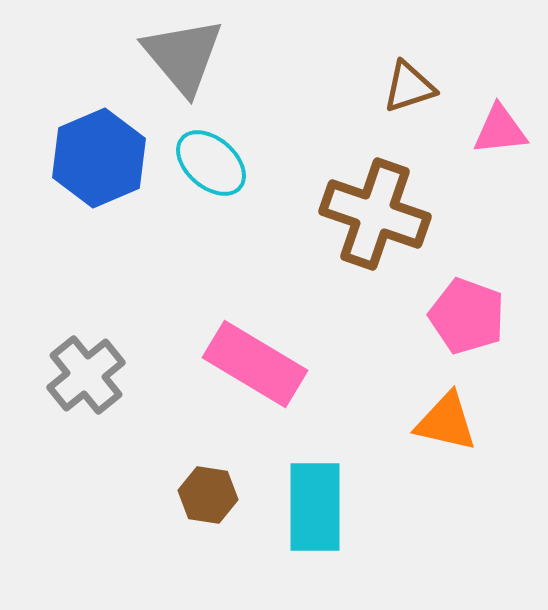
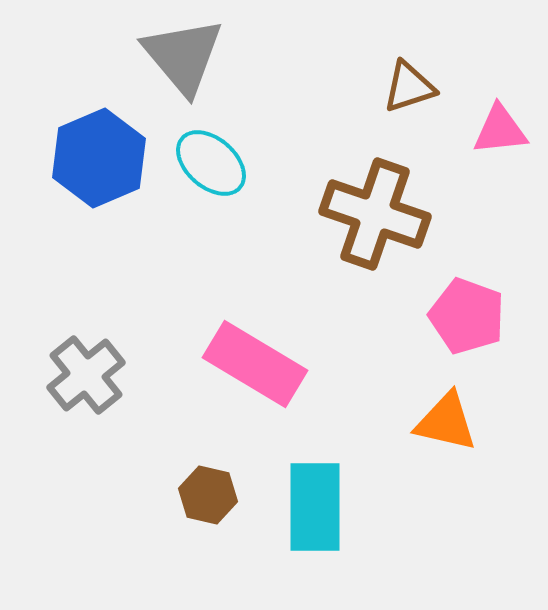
brown hexagon: rotated 4 degrees clockwise
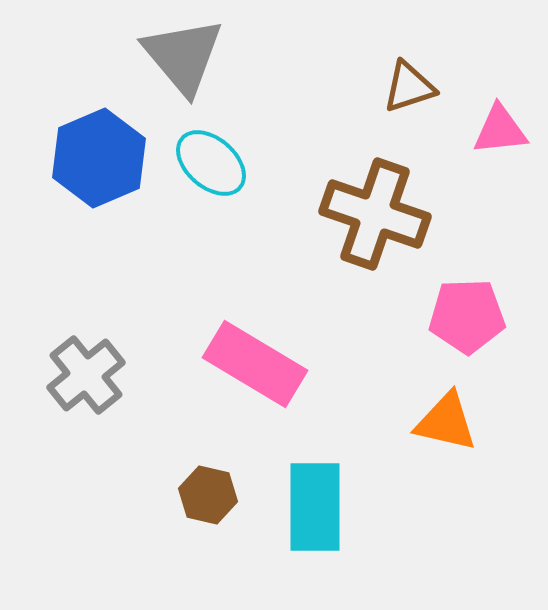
pink pentagon: rotated 22 degrees counterclockwise
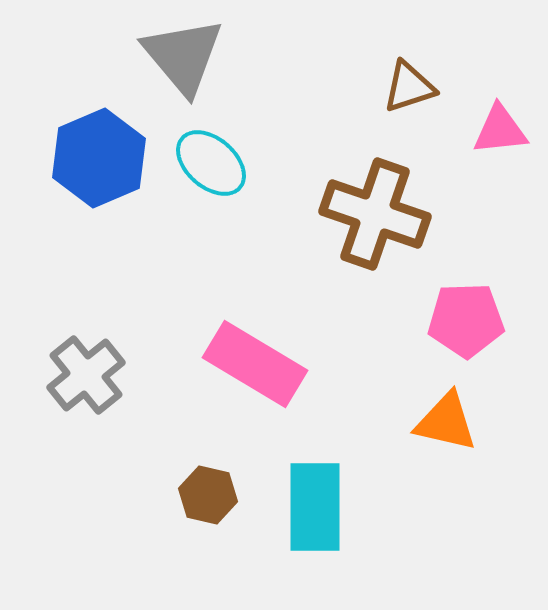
pink pentagon: moved 1 px left, 4 px down
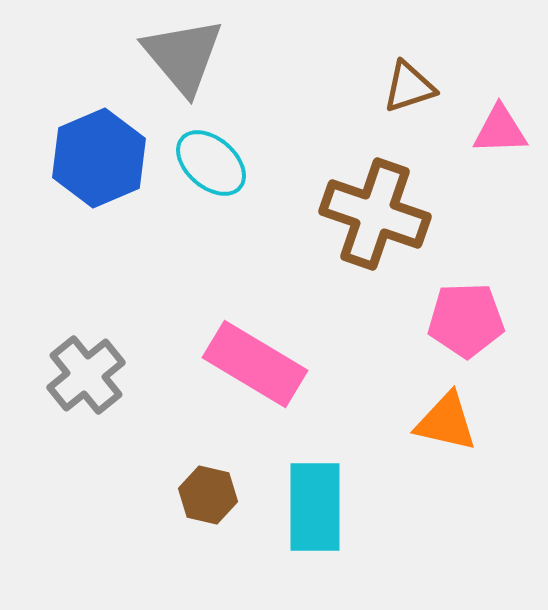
pink triangle: rotated 4 degrees clockwise
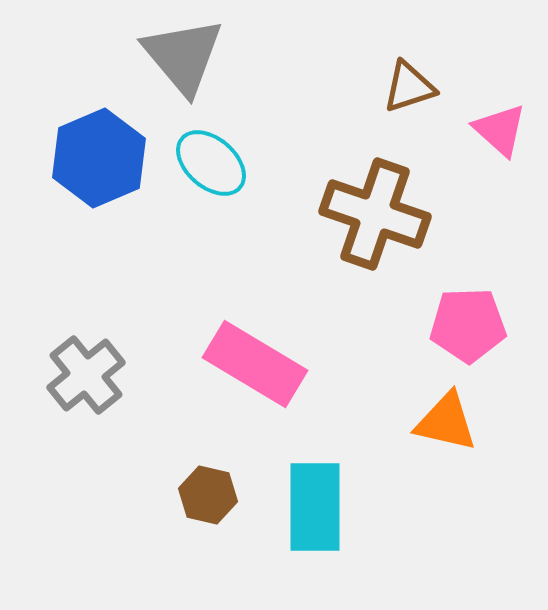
pink triangle: rotated 44 degrees clockwise
pink pentagon: moved 2 px right, 5 px down
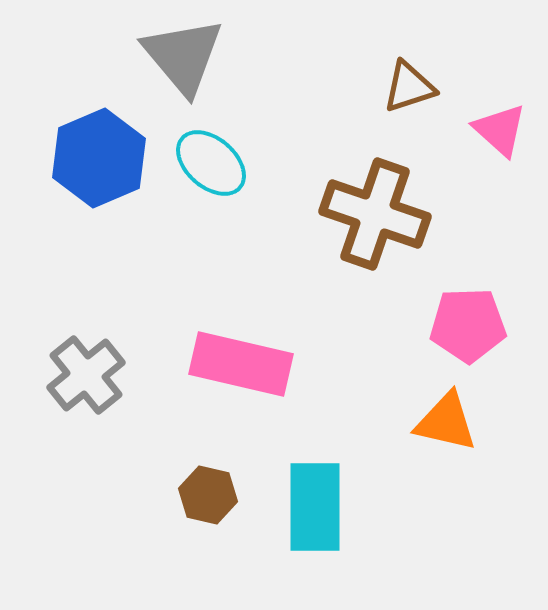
pink rectangle: moved 14 px left; rotated 18 degrees counterclockwise
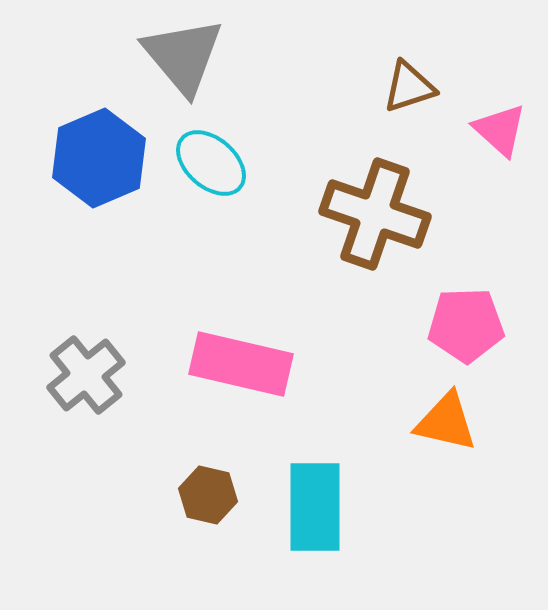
pink pentagon: moved 2 px left
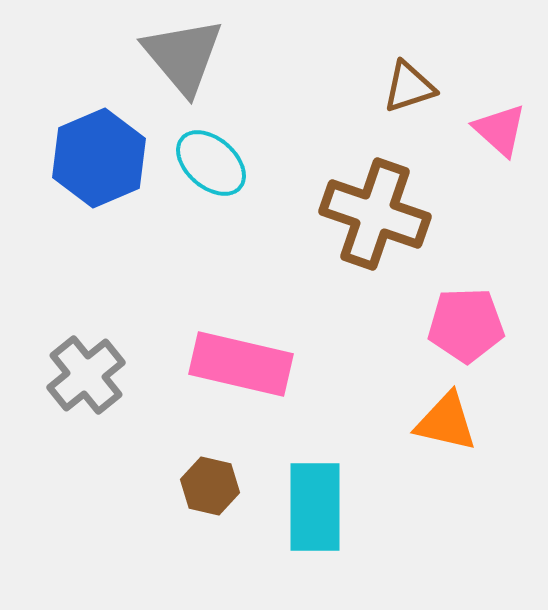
brown hexagon: moved 2 px right, 9 px up
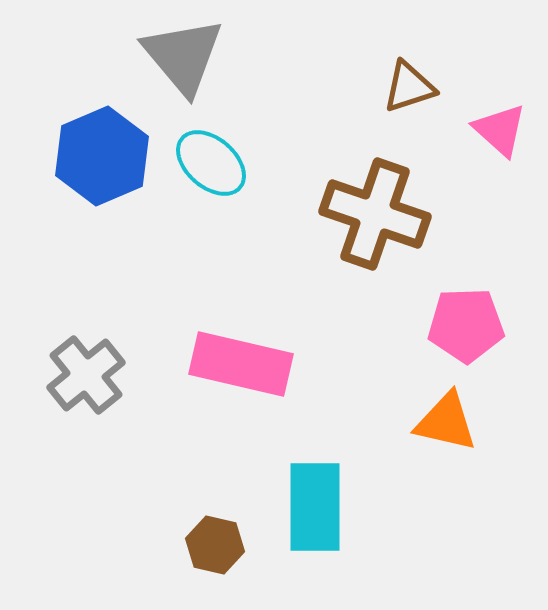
blue hexagon: moved 3 px right, 2 px up
brown hexagon: moved 5 px right, 59 px down
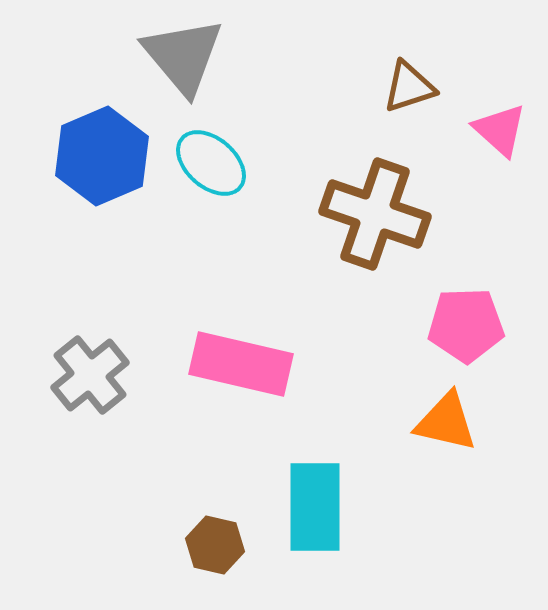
gray cross: moved 4 px right
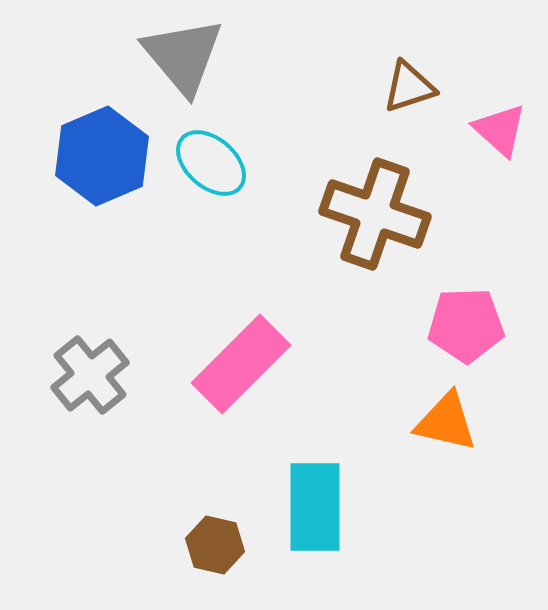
pink rectangle: rotated 58 degrees counterclockwise
